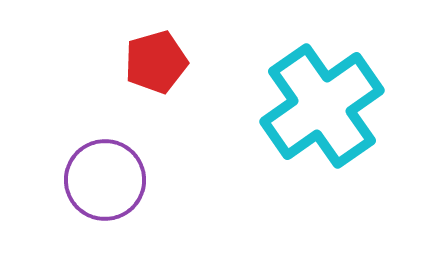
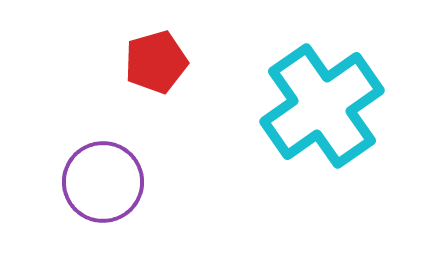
purple circle: moved 2 px left, 2 px down
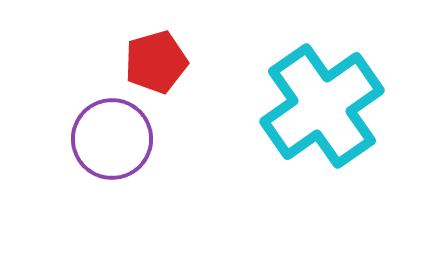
purple circle: moved 9 px right, 43 px up
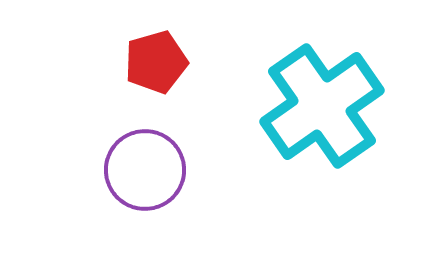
purple circle: moved 33 px right, 31 px down
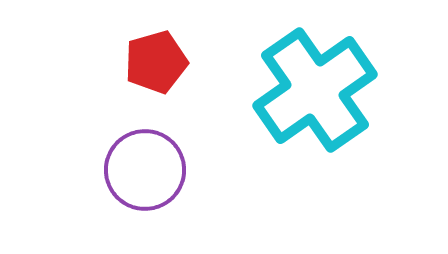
cyan cross: moved 7 px left, 16 px up
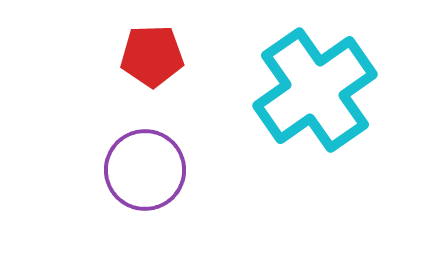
red pentagon: moved 4 px left, 6 px up; rotated 14 degrees clockwise
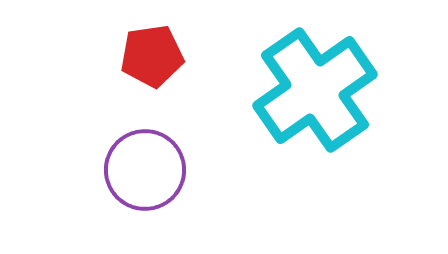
red pentagon: rotated 6 degrees counterclockwise
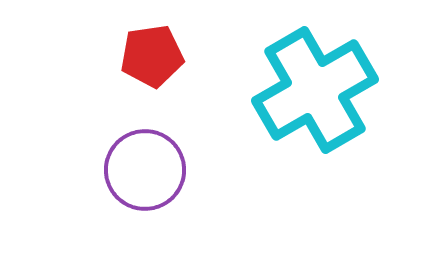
cyan cross: rotated 5 degrees clockwise
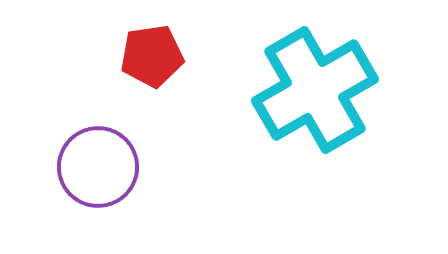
purple circle: moved 47 px left, 3 px up
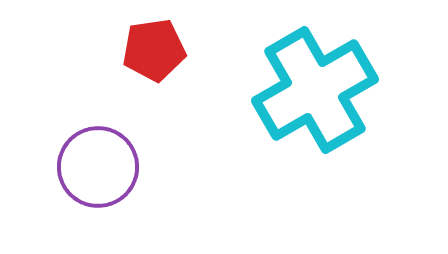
red pentagon: moved 2 px right, 6 px up
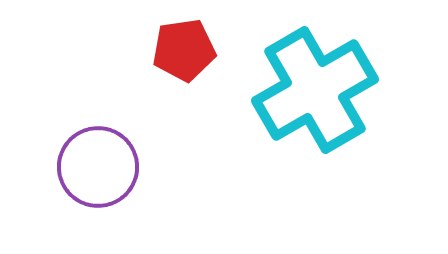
red pentagon: moved 30 px right
